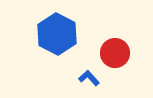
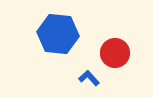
blue hexagon: moved 1 px right; rotated 21 degrees counterclockwise
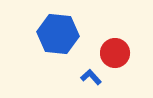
blue L-shape: moved 2 px right, 1 px up
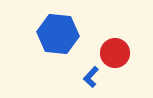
blue L-shape: rotated 95 degrees counterclockwise
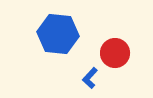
blue L-shape: moved 1 px left, 1 px down
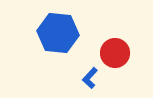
blue hexagon: moved 1 px up
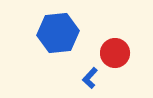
blue hexagon: rotated 12 degrees counterclockwise
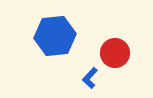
blue hexagon: moved 3 px left, 3 px down
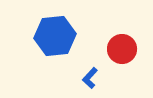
red circle: moved 7 px right, 4 px up
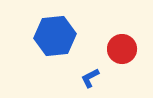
blue L-shape: rotated 20 degrees clockwise
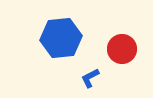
blue hexagon: moved 6 px right, 2 px down
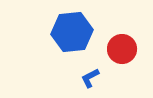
blue hexagon: moved 11 px right, 6 px up
